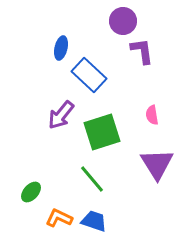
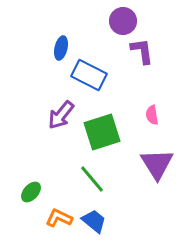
blue rectangle: rotated 16 degrees counterclockwise
blue trapezoid: rotated 20 degrees clockwise
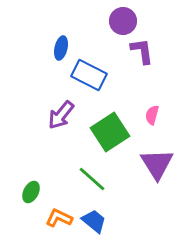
pink semicircle: rotated 24 degrees clockwise
green square: moved 8 px right; rotated 15 degrees counterclockwise
green line: rotated 8 degrees counterclockwise
green ellipse: rotated 15 degrees counterclockwise
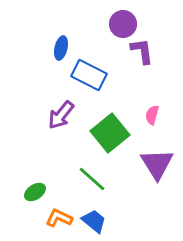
purple circle: moved 3 px down
green square: moved 1 px down; rotated 6 degrees counterclockwise
green ellipse: moved 4 px right; rotated 30 degrees clockwise
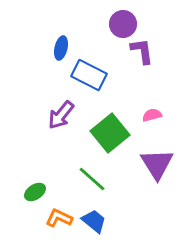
pink semicircle: rotated 60 degrees clockwise
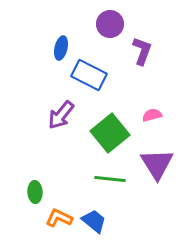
purple circle: moved 13 px left
purple L-shape: rotated 28 degrees clockwise
green line: moved 18 px right; rotated 36 degrees counterclockwise
green ellipse: rotated 60 degrees counterclockwise
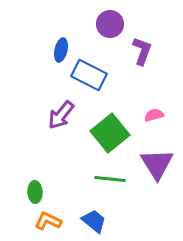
blue ellipse: moved 2 px down
pink semicircle: moved 2 px right
orange L-shape: moved 11 px left, 3 px down
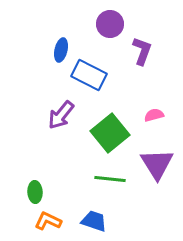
blue trapezoid: rotated 20 degrees counterclockwise
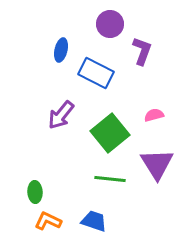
blue rectangle: moved 7 px right, 2 px up
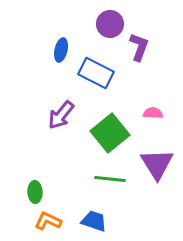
purple L-shape: moved 3 px left, 4 px up
pink semicircle: moved 1 px left, 2 px up; rotated 18 degrees clockwise
